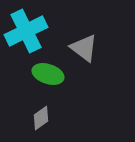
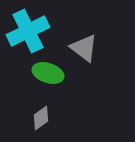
cyan cross: moved 2 px right
green ellipse: moved 1 px up
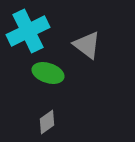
gray triangle: moved 3 px right, 3 px up
gray diamond: moved 6 px right, 4 px down
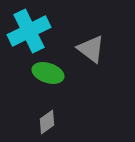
cyan cross: moved 1 px right
gray triangle: moved 4 px right, 4 px down
